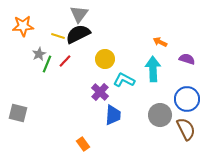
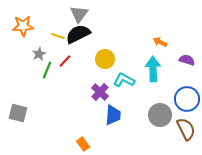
purple semicircle: moved 1 px down
green line: moved 6 px down
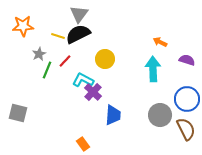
cyan L-shape: moved 41 px left
purple cross: moved 7 px left
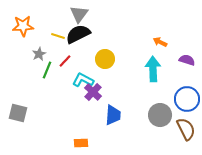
orange rectangle: moved 2 px left, 1 px up; rotated 56 degrees counterclockwise
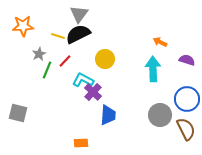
blue trapezoid: moved 5 px left
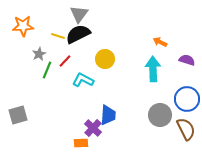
purple cross: moved 36 px down
gray square: moved 2 px down; rotated 30 degrees counterclockwise
